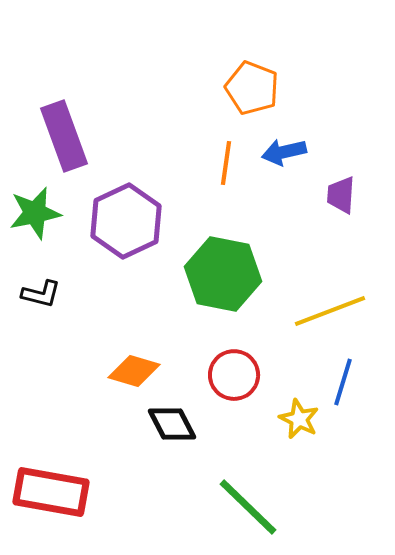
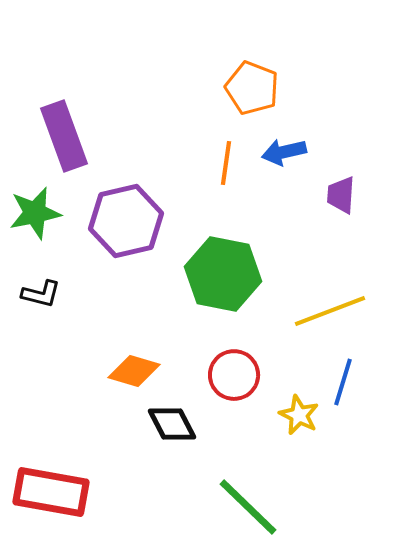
purple hexagon: rotated 12 degrees clockwise
yellow star: moved 4 px up
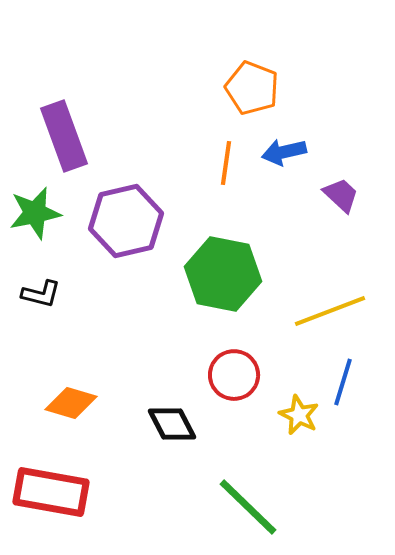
purple trapezoid: rotated 129 degrees clockwise
orange diamond: moved 63 px left, 32 px down
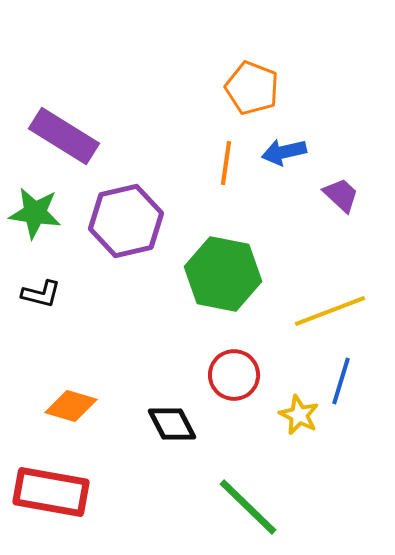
purple rectangle: rotated 38 degrees counterclockwise
green star: rotated 20 degrees clockwise
blue line: moved 2 px left, 1 px up
orange diamond: moved 3 px down
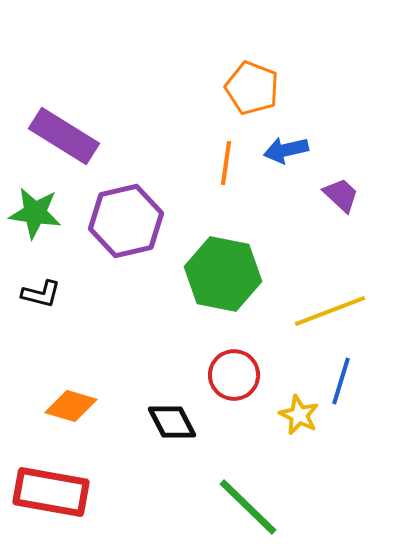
blue arrow: moved 2 px right, 2 px up
black diamond: moved 2 px up
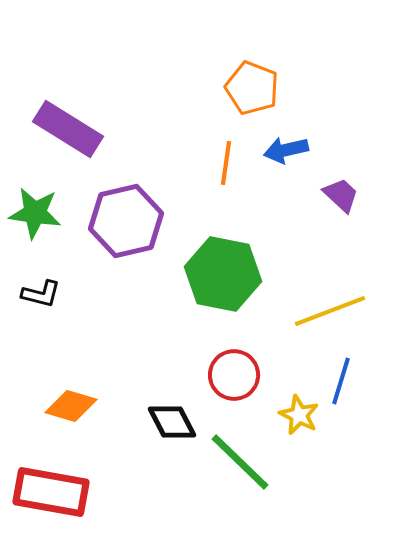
purple rectangle: moved 4 px right, 7 px up
green line: moved 8 px left, 45 px up
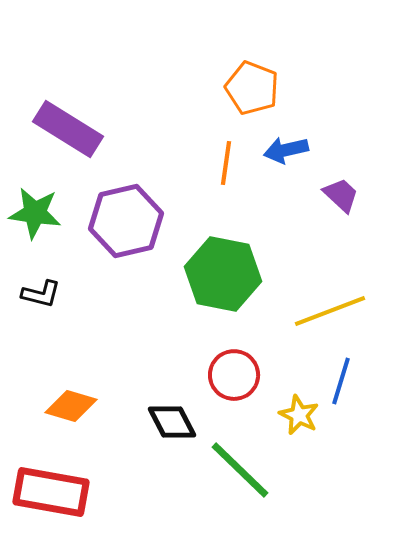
green line: moved 8 px down
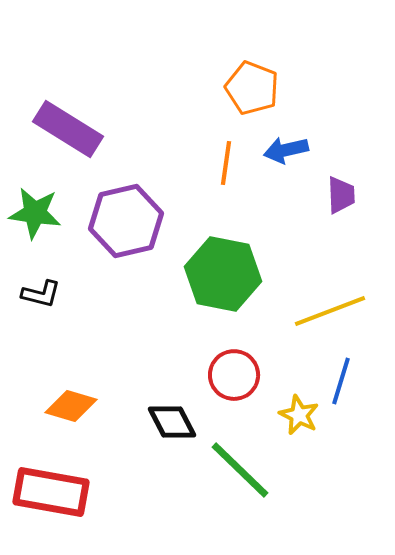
purple trapezoid: rotated 45 degrees clockwise
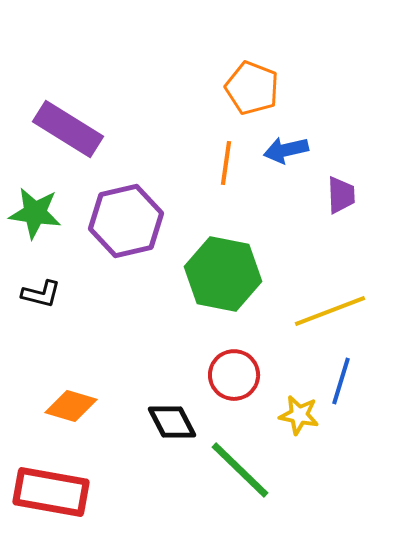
yellow star: rotated 15 degrees counterclockwise
